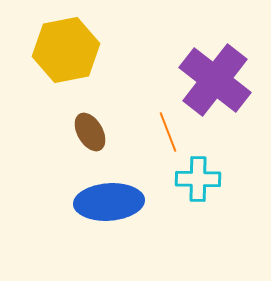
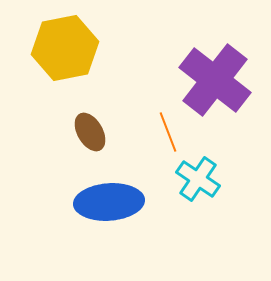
yellow hexagon: moved 1 px left, 2 px up
cyan cross: rotated 33 degrees clockwise
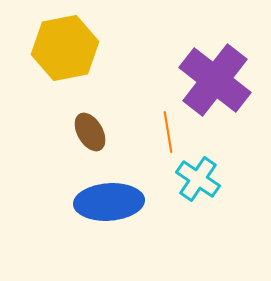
orange line: rotated 12 degrees clockwise
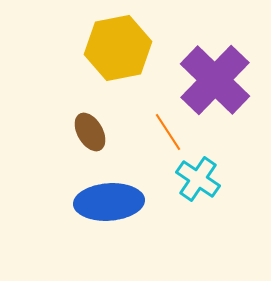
yellow hexagon: moved 53 px right
purple cross: rotated 6 degrees clockwise
orange line: rotated 24 degrees counterclockwise
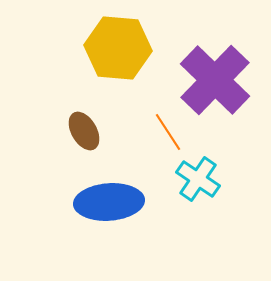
yellow hexagon: rotated 16 degrees clockwise
brown ellipse: moved 6 px left, 1 px up
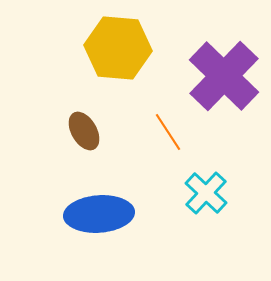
purple cross: moved 9 px right, 4 px up
cyan cross: moved 8 px right, 14 px down; rotated 9 degrees clockwise
blue ellipse: moved 10 px left, 12 px down
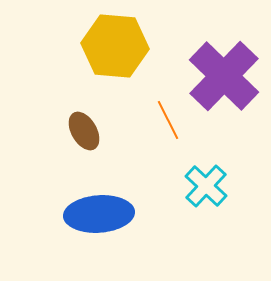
yellow hexagon: moved 3 px left, 2 px up
orange line: moved 12 px up; rotated 6 degrees clockwise
cyan cross: moved 7 px up
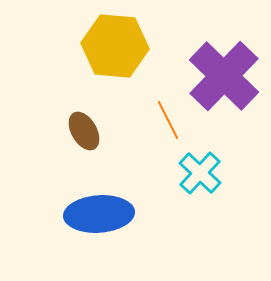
cyan cross: moved 6 px left, 13 px up
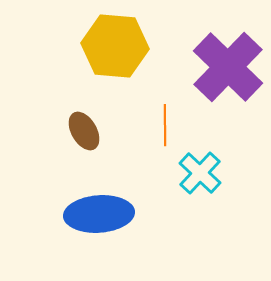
purple cross: moved 4 px right, 9 px up
orange line: moved 3 px left, 5 px down; rotated 27 degrees clockwise
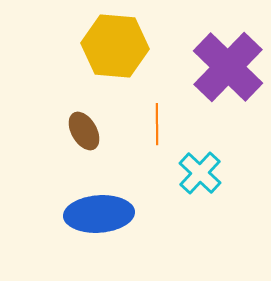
orange line: moved 8 px left, 1 px up
